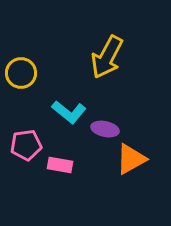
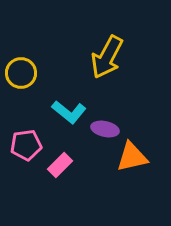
orange triangle: moved 1 px right, 2 px up; rotated 16 degrees clockwise
pink rectangle: rotated 55 degrees counterclockwise
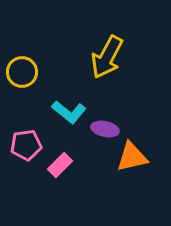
yellow circle: moved 1 px right, 1 px up
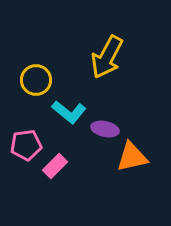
yellow circle: moved 14 px right, 8 px down
pink rectangle: moved 5 px left, 1 px down
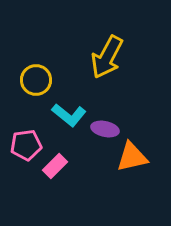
cyan L-shape: moved 3 px down
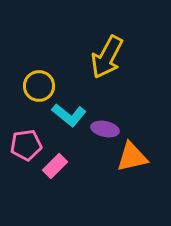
yellow circle: moved 3 px right, 6 px down
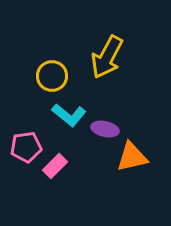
yellow circle: moved 13 px right, 10 px up
pink pentagon: moved 2 px down
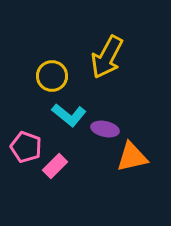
pink pentagon: rotated 28 degrees clockwise
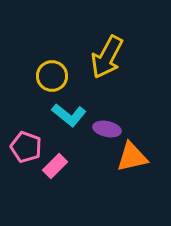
purple ellipse: moved 2 px right
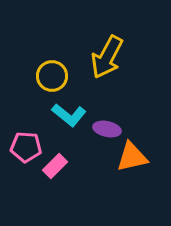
pink pentagon: rotated 16 degrees counterclockwise
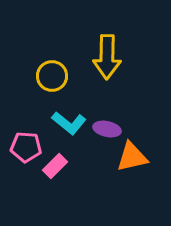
yellow arrow: rotated 27 degrees counterclockwise
cyan L-shape: moved 8 px down
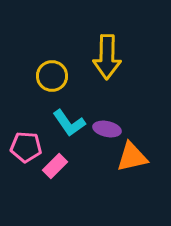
cyan L-shape: rotated 16 degrees clockwise
